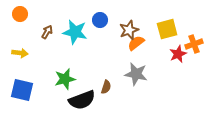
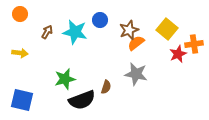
yellow square: rotated 35 degrees counterclockwise
orange cross: rotated 12 degrees clockwise
blue square: moved 10 px down
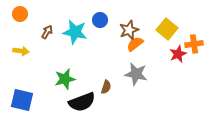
orange semicircle: moved 1 px left, 1 px down
yellow arrow: moved 1 px right, 2 px up
black semicircle: moved 2 px down
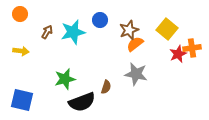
cyan star: moved 2 px left; rotated 25 degrees counterclockwise
orange cross: moved 2 px left, 4 px down
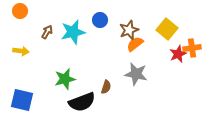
orange circle: moved 3 px up
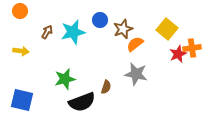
brown star: moved 6 px left, 1 px up
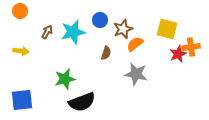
yellow square: rotated 25 degrees counterclockwise
orange cross: moved 1 px left, 1 px up
brown semicircle: moved 34 px up
blue square: rotated 20 degrees counterclockwise
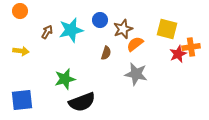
cyan star: moved 2 px left, 2 px up
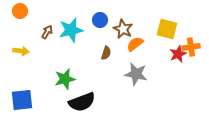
brown star: rotated 24 degrees counterclockwise
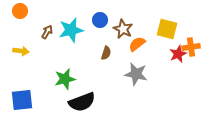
orange semicircle: moved 2 px right
